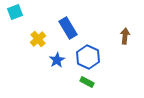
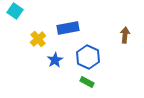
cyan square: moved 1 px up; rotated 35 degrees counterclockwise
blue rectangle: rotated 70 degrees counterclockwise
brown arrow: moved 1 px up
blue star: moved 2 px left
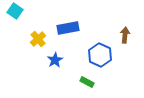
blue hexagon: moved 12 px right, 2 px up
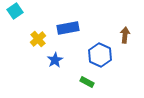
cyan square: rotated 21 degrees clockwise
